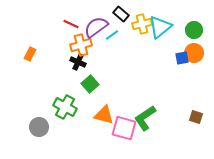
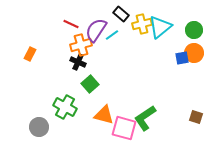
purple semicircle: moved 3 px down; rotated 20 degrees counterclockwise
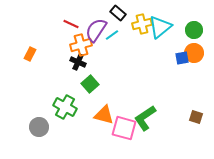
black rectangle: moved 3 px left, 1 px up
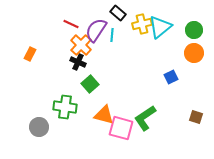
cyan line: rotated 48 degrees counterclockwise
orange cross: rotated 30 degrees counterclockwise
blue square: moved 11 px left, 19 px down; rotated 16 degrees counterclockwise
green cross: rotated 20 degrees counterclockwise
pink square: moved 3 px left
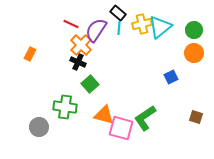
cyan line: moved 7 px right, 7 px up
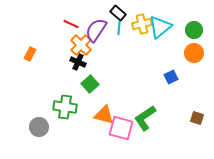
brown square: moved 1 px right, 1 px down
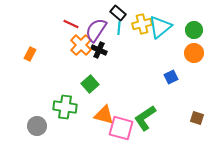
black cross: moved 21 px right, 12 px up
gray circle: moved 2 px left, 1 px up
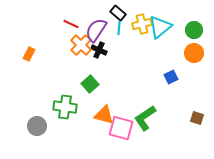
orange rectangle: moved 1 px left
